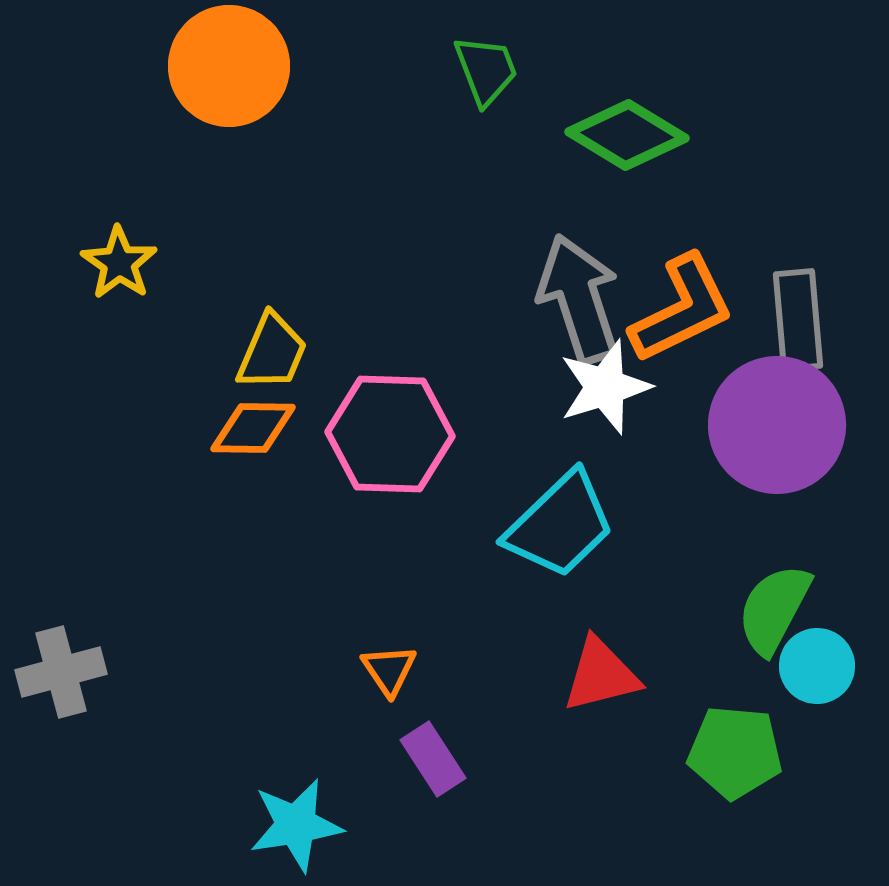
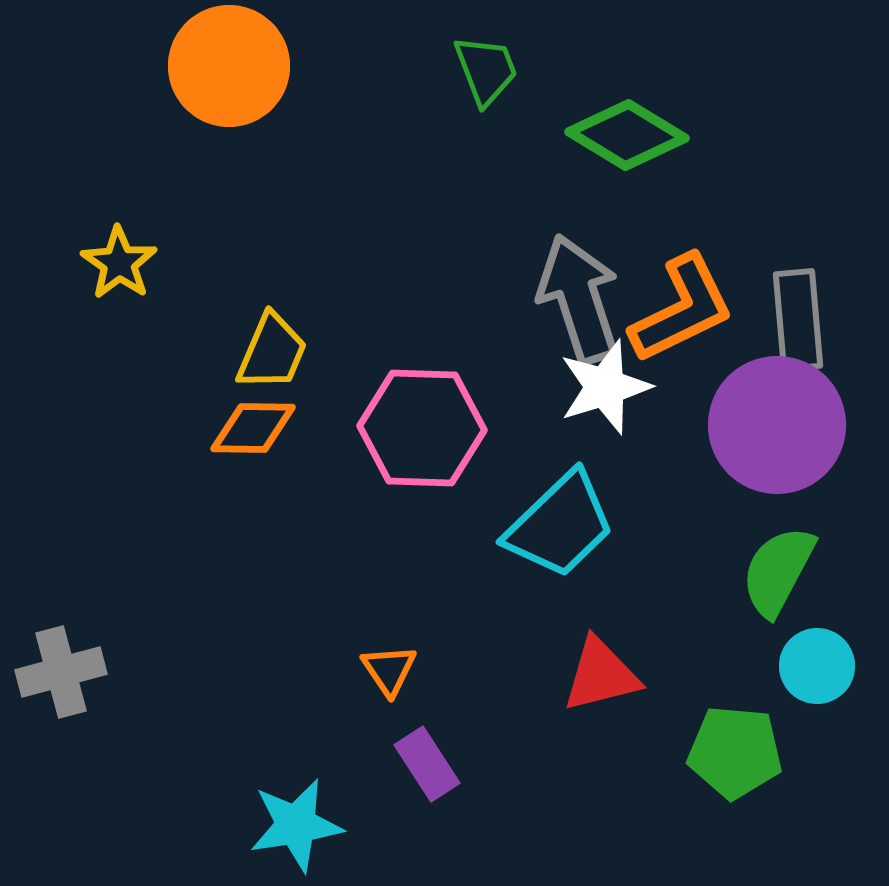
pink hexagon: moved 32 px right, 6 px up
green semicircle: moved 4 px right, 38 px up
purple rectangle: moved 6 px left, 5 px down
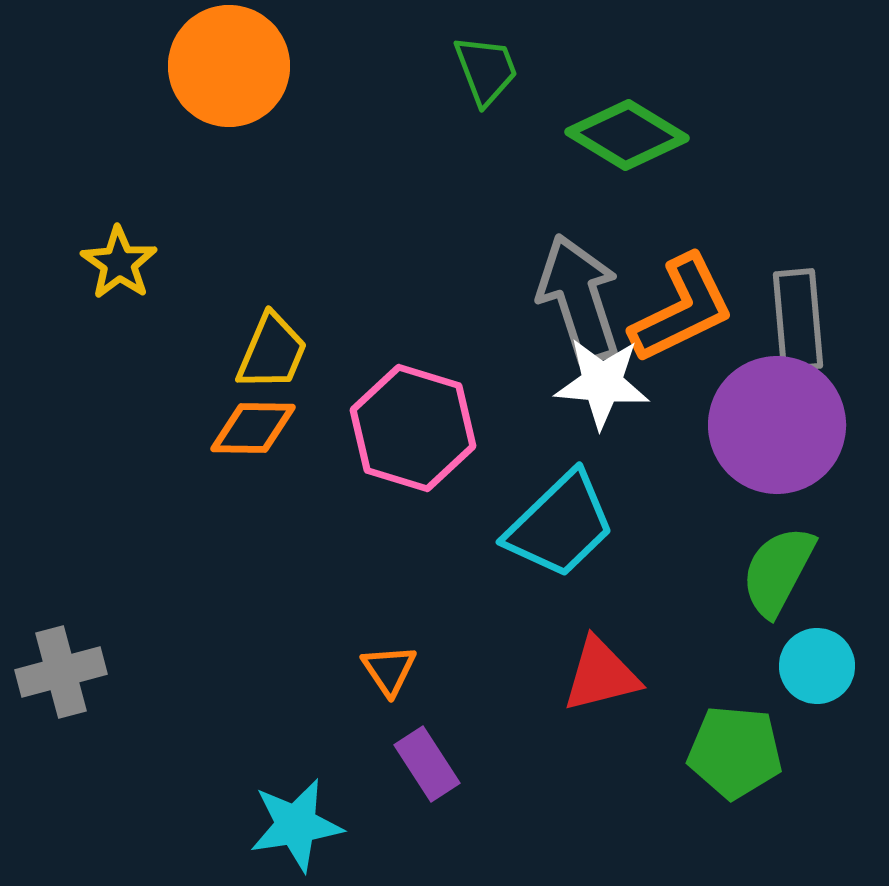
white star: moved 3 px left, 4 px up; rotated 22 degrees clockwise
pink hexagon: moved 9 px left; rotated 15 degrees clockwise
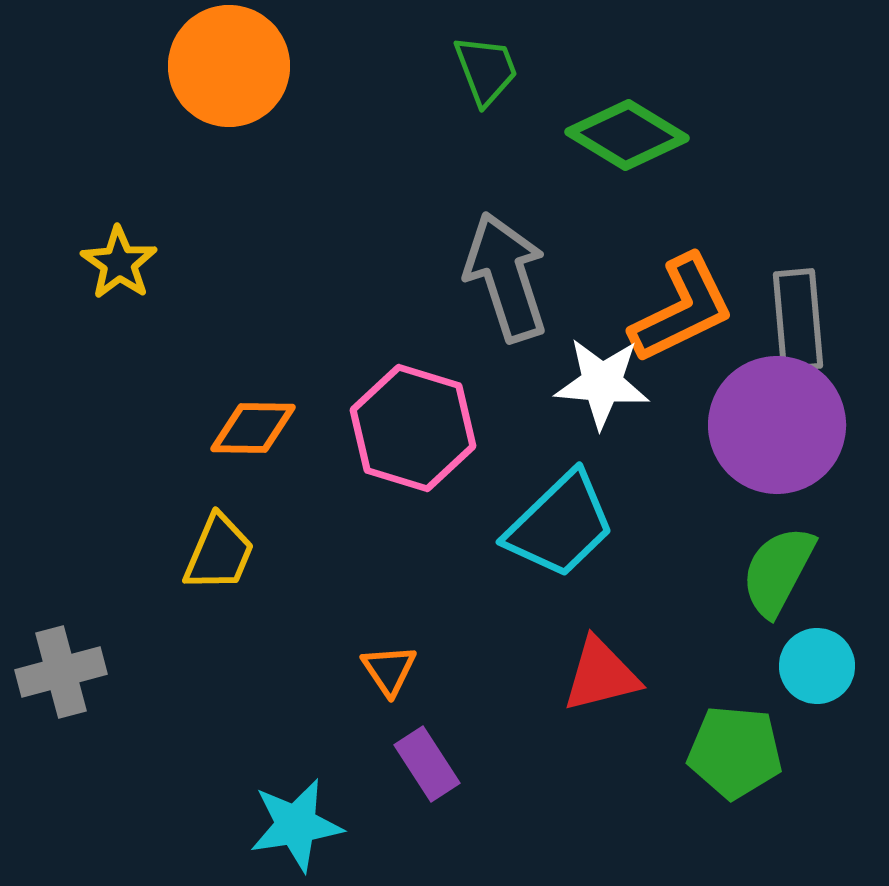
gray arrow: moved 73 px left, 22 px up
yellow trapezoid: moved 53 px left, 201 px down
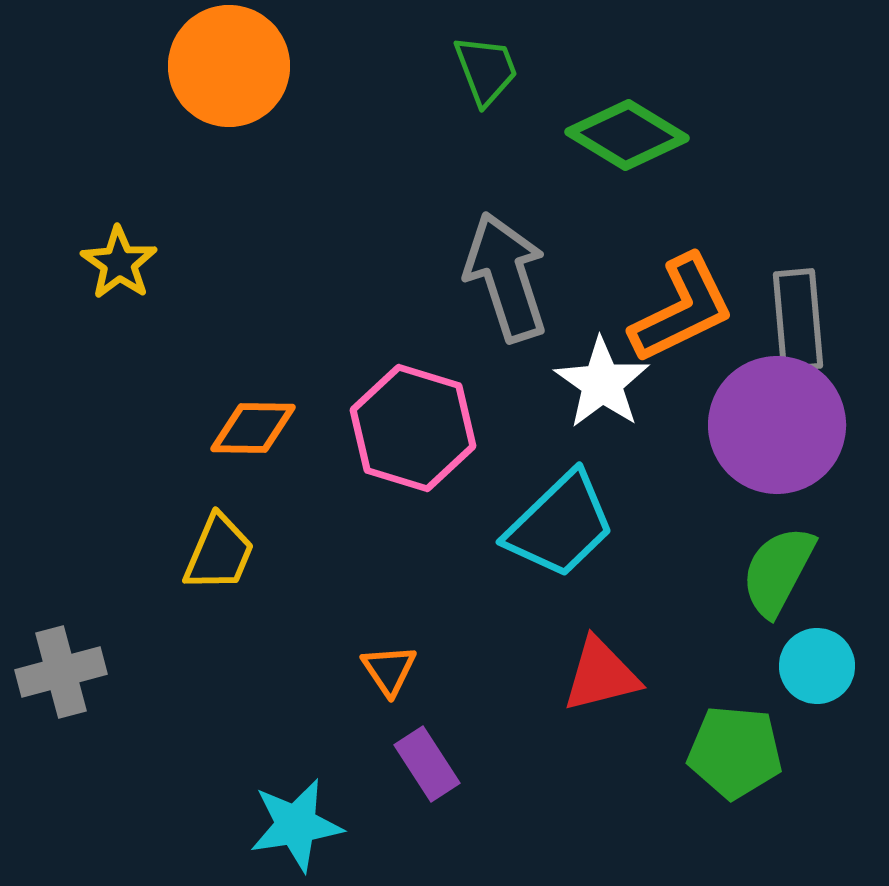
white star: rotated 30 degrees clockwise
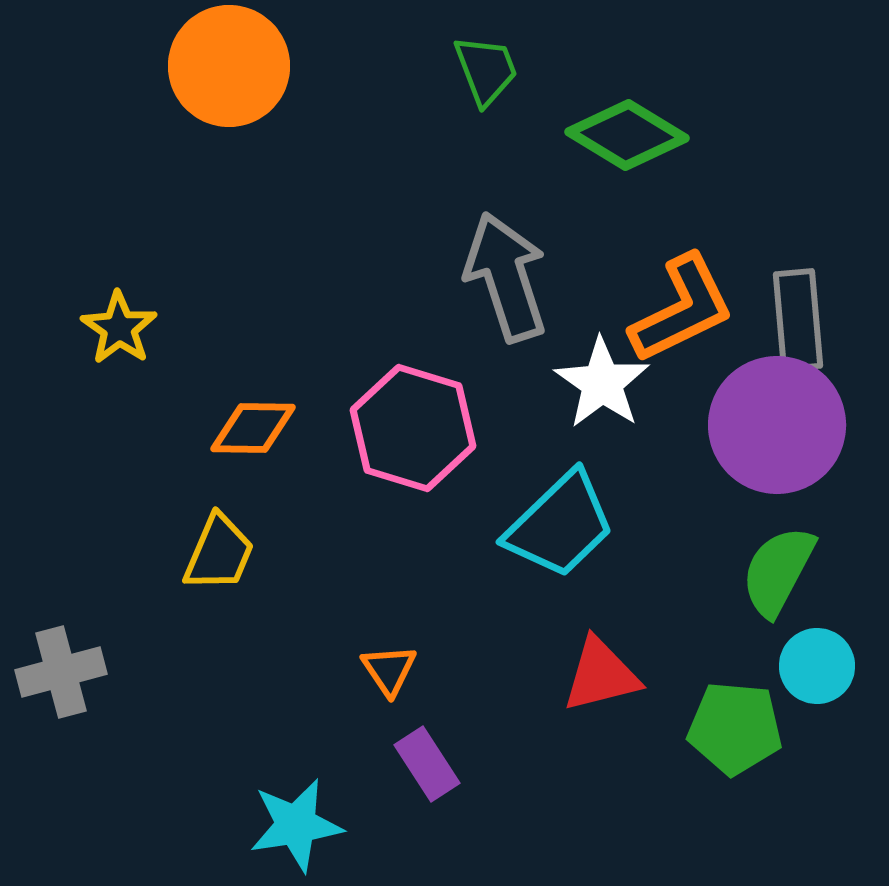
yellow star: moved 65 px down
green pentagon: moved 24 px up
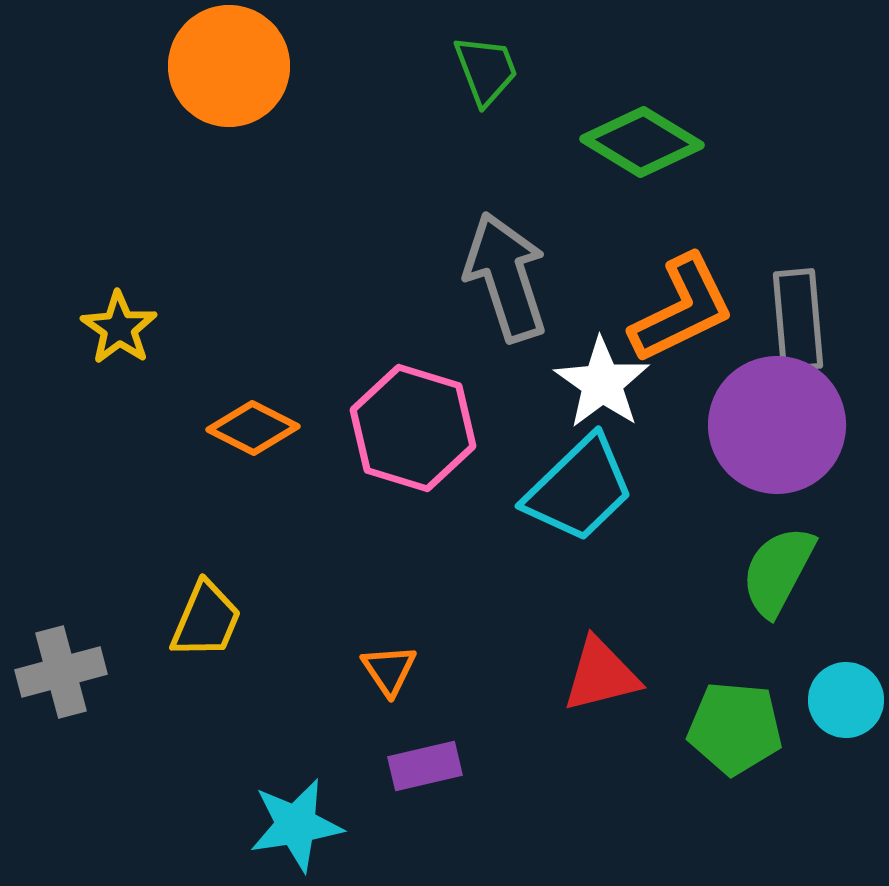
green diamond: moved 15 px right, 7 px down
orange diamond: rotated 26 degrees clockwise
cyan trapezoid: moved 19 px right, 36 px up
yellow trapezoid: moved 13 px left, 67 px down
cyan circle: moved 29 px right, 34 px down
purple rectangle: moved 2 px left, 2 px down; rotated 70 degrees counterclockwise
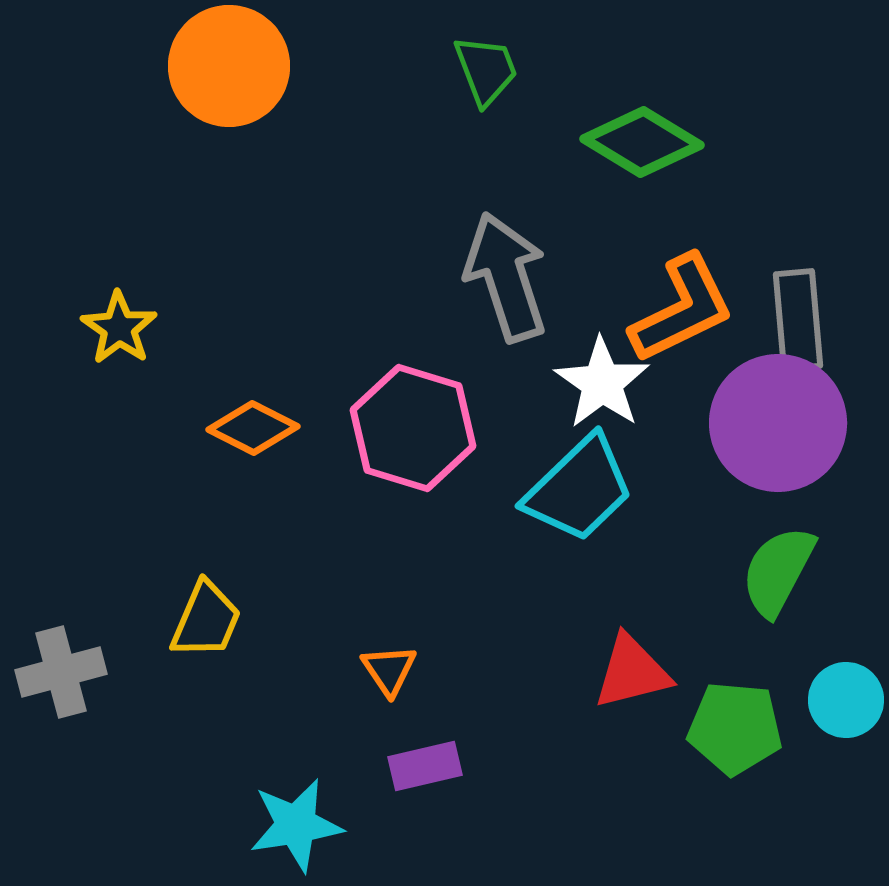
purple circle: moved 1 px right, 2 px up
red triangle: moved 31 px right, 3 px up
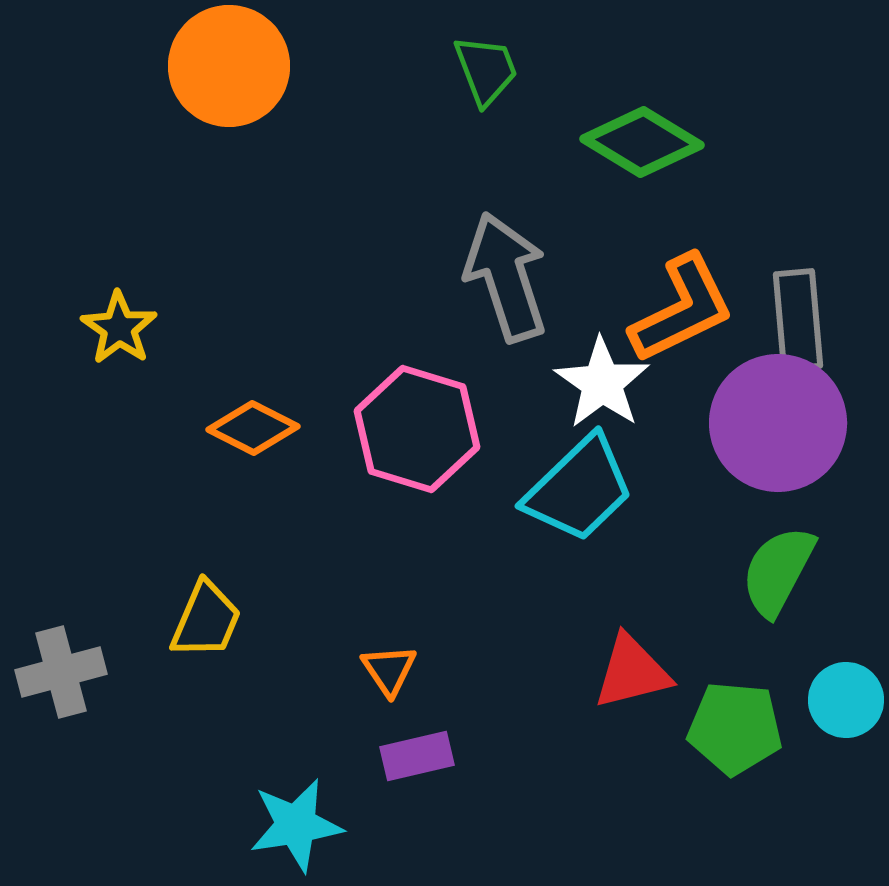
pink hexagon: moved 4 px right, 1 px down
purple rectangle: moved 8 px left, 10 px up
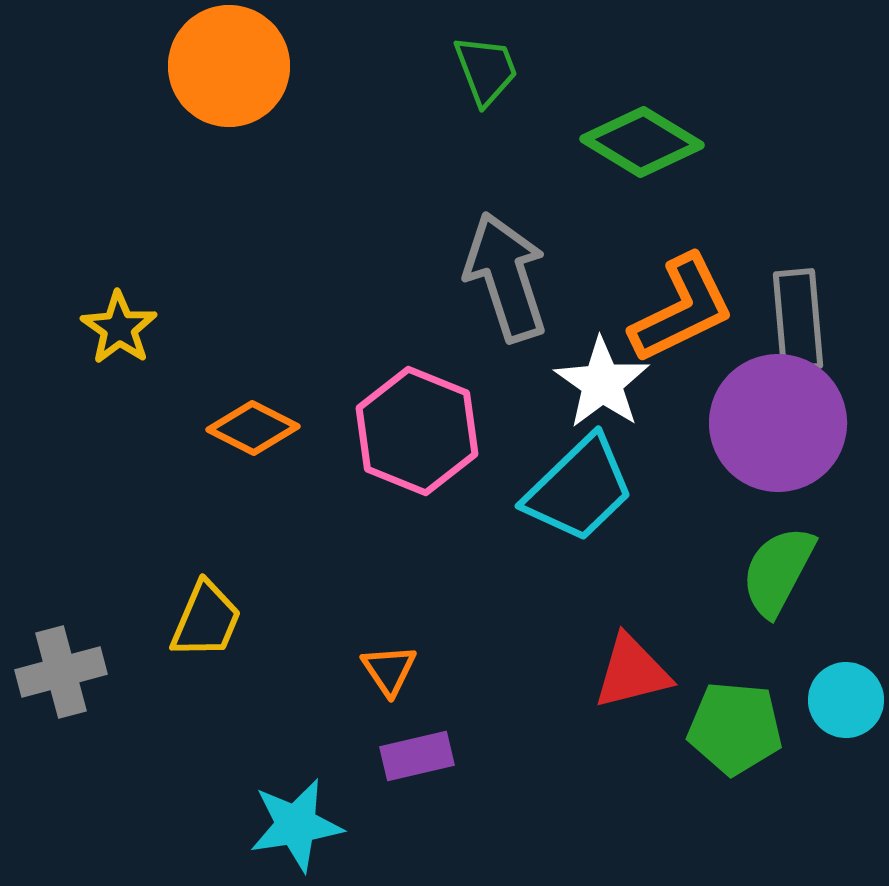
pink hexagon: moved 2 px down; rotated 5 degrees clockwise
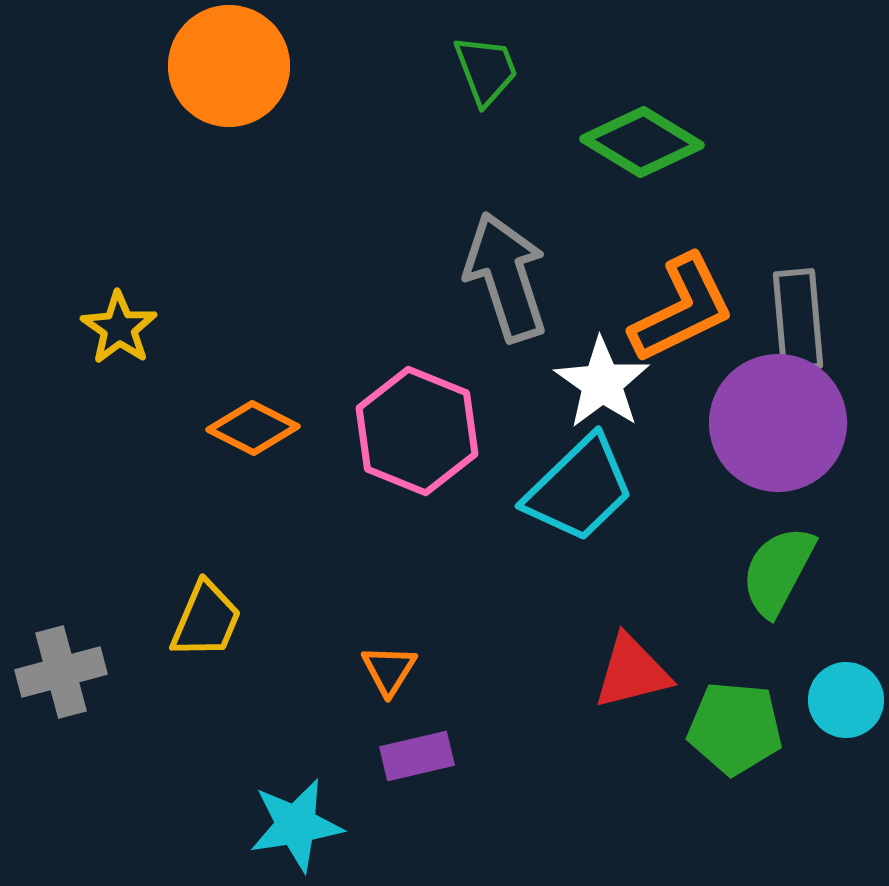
orange triangle: rotated 6 degrees clockwise
